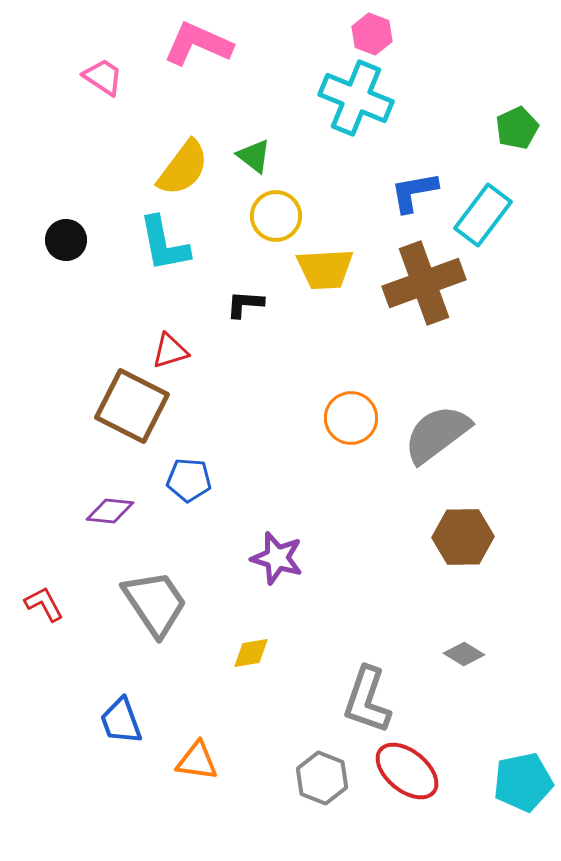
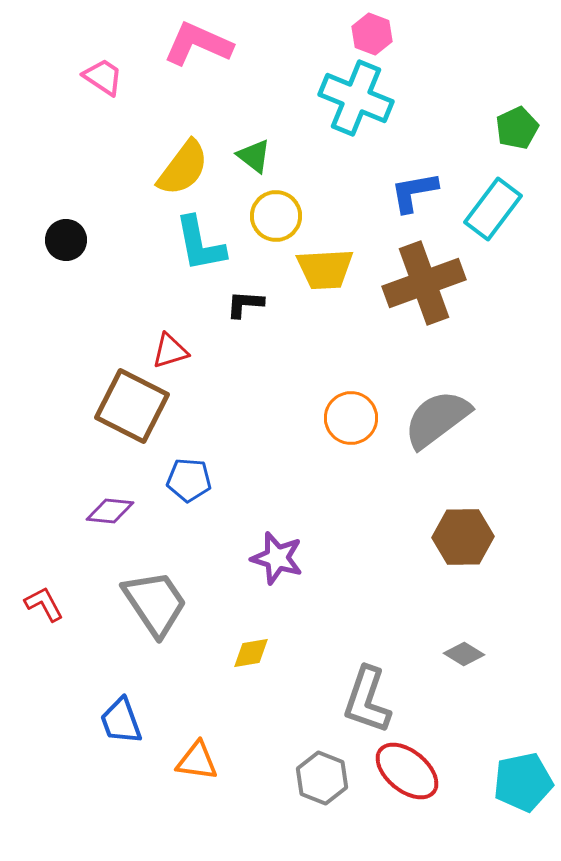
cyan rectangle: moved 10 px right, 6 px up
cyan L-shape: moved 36 px right
gray semicircle: moved 15 px up
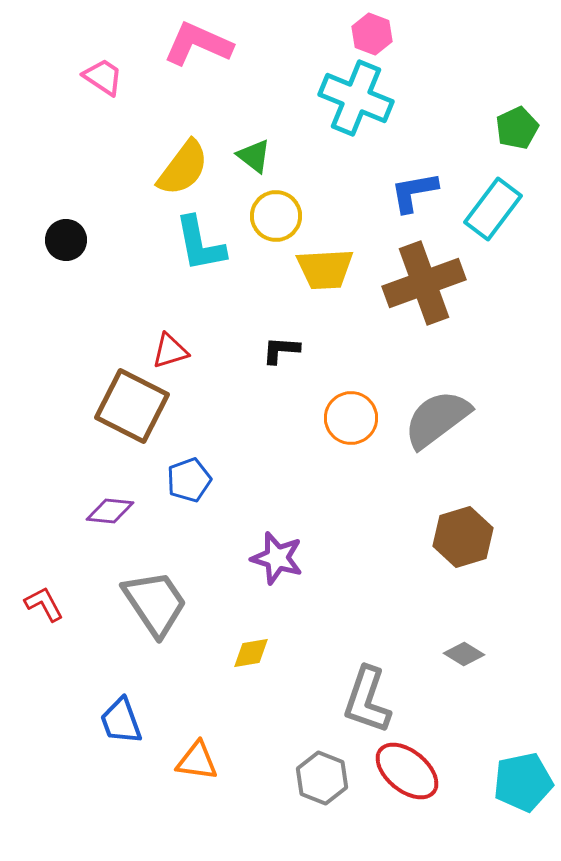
black L-shape: moved 36 px right, 46 px down
blue pentagon: rotated 24 degrees counterclockwise
brown hexagon: rotated 16 degrees counterclockwise
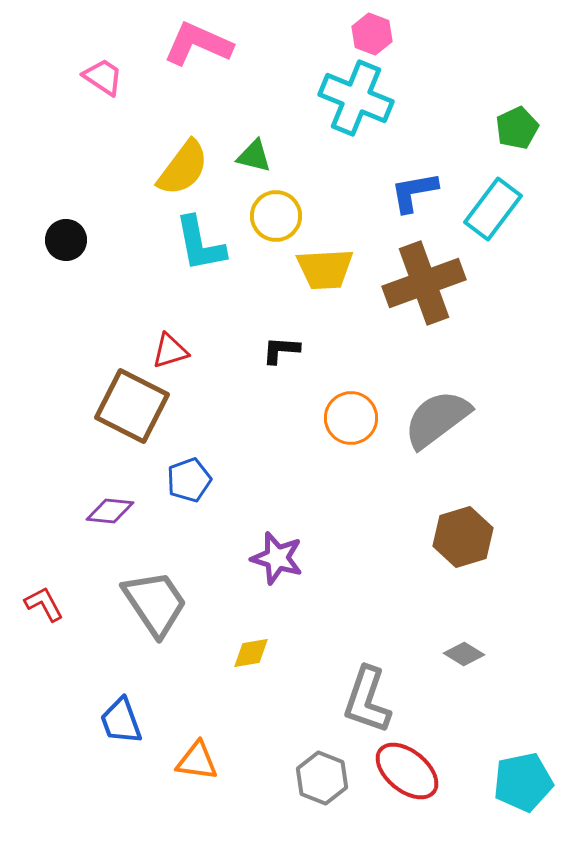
green triangle: rotated 24 degrees counterclockwise
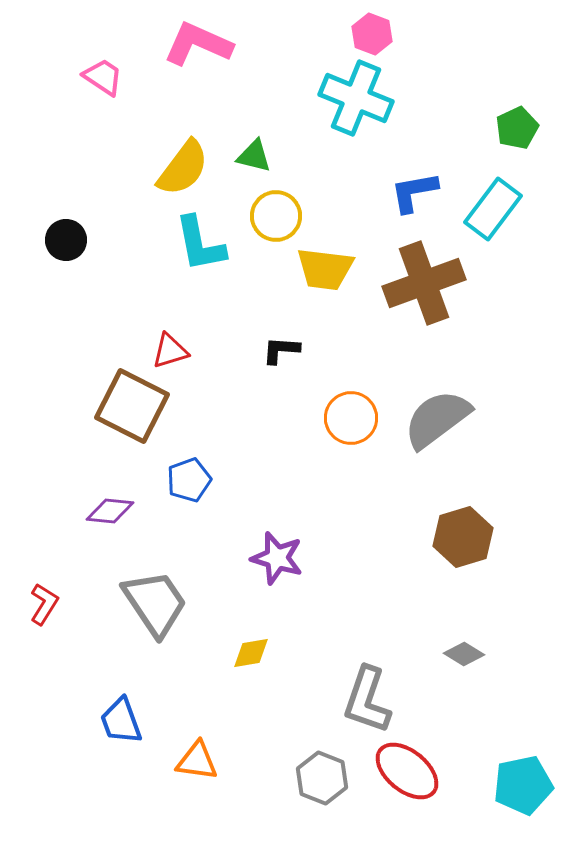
yellow trapezoid: rotated 10 degrees clockwise
red L-shape: rotated 60 degrees clockwise
cyan pentagon: moved 3 px down
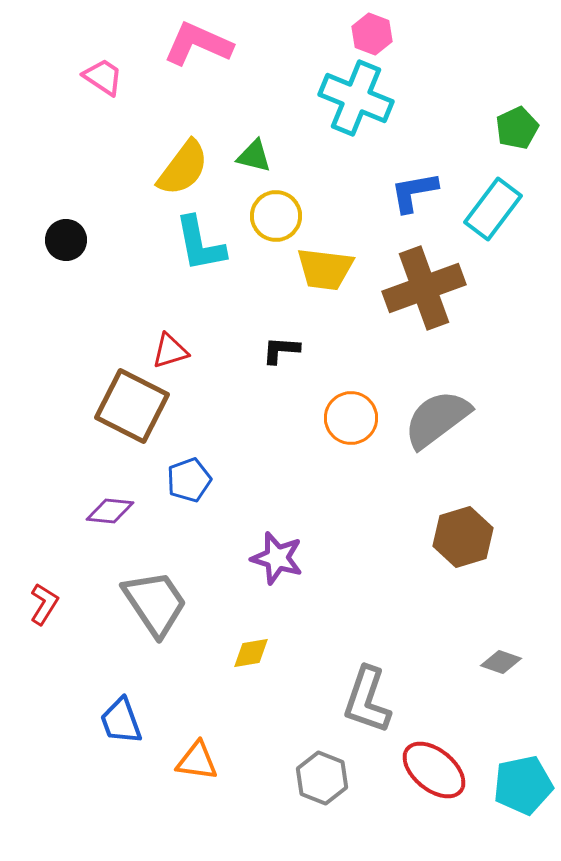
brown cross: moved 5 px down
gray diamond: moved 37 px right, 8 px down; rotated 12 degrees counterclockwise
red ellipse: moved 27 px right, 1 px up
